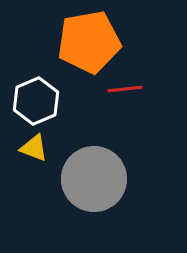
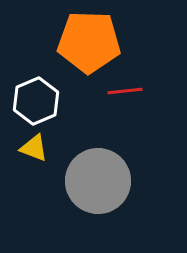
orange pentagon: rotated 12 degrees clockwise
red line: moved 2 px down
gray circle: moved 4 px right, 2 px down
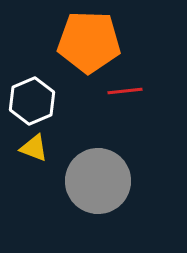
white hexagon: moved 4 px left
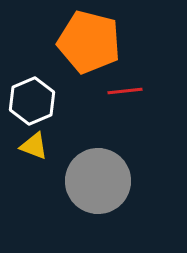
orange pentagon: rotated 12 degrees clockwise
yellow triangle: moved 2 px up
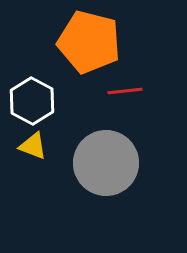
white hexagon: rotated 9 degrees counterclockwise
yellow triangle: moved 1 px left
gray circle: moved 8 px right, 18 px up
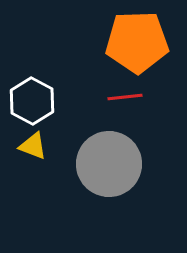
orange pentagon: moved 48 px right; rotated 16 degrees counterclockwise
red line: moved 6 px down
gray circle: moved 3 px right, 1 px down
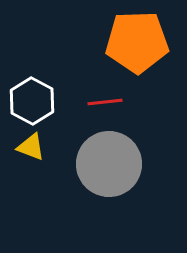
red line: moved 20 px left, 5 px down
yellow triangle: moved 2 px left, 1 px down
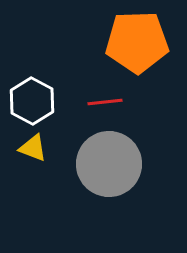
yellow triangle: moved 2 px right, 1 px down
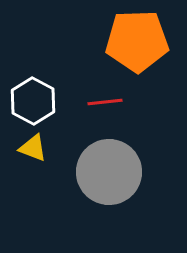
orange pentagon: moved 1 px up
white hexagon: moved 1 px right
gray circle: moved 8 px down
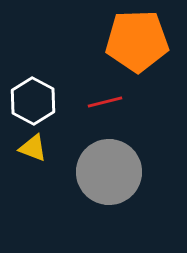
red line: rotated 8 degrees counterclockwise
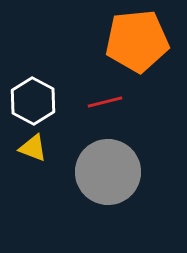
orange pentagon: rotated 4 degrees counterclockwise
gray circle: moved 1 px left
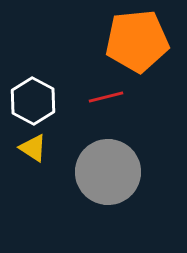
red line: moved 1 px right, 5 px up
yellow triangle: rotated 12 degrees clockwise
